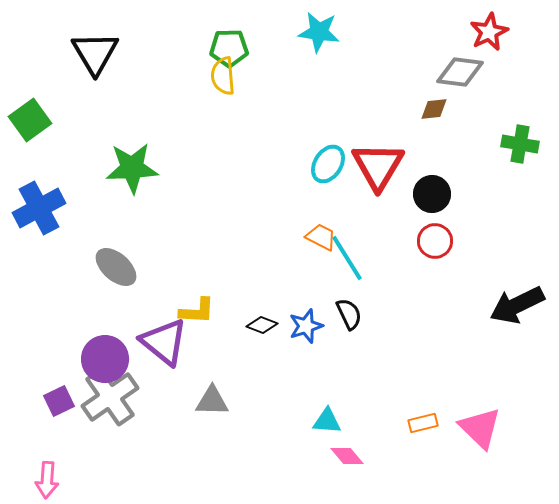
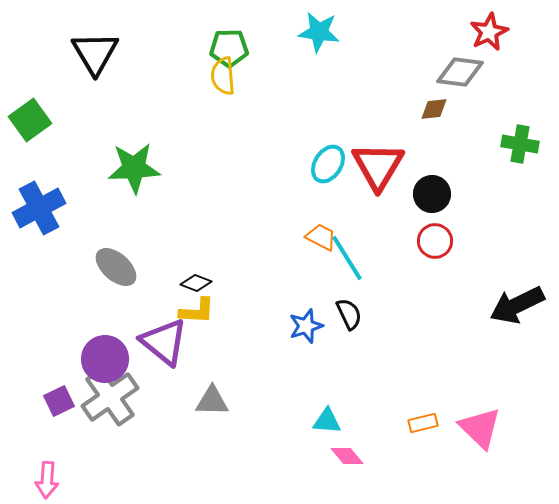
green star: moved 2 px right
black diamond: moved 66 px left, 42 px up
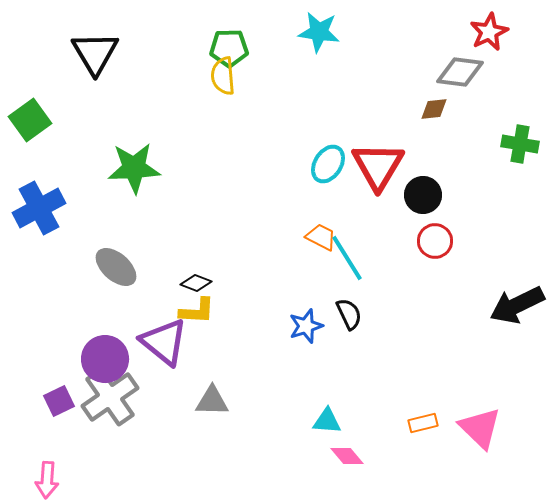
black circle: moved 9 px left, 1 px down
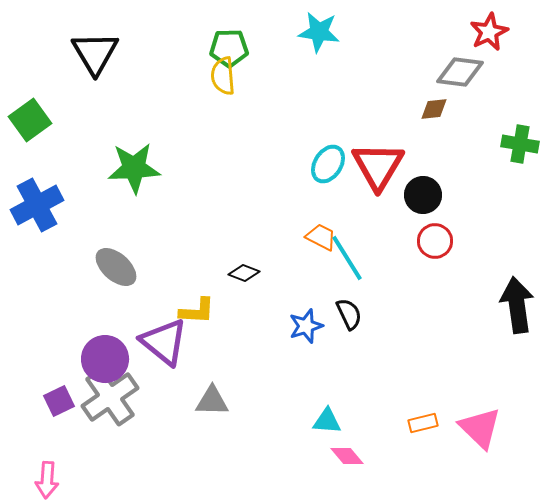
blue cross: moved 2 px left, 3 px up
black diamond: moved 48 px right, 10 px up
black arrow: rotated 108 degrees clockwise
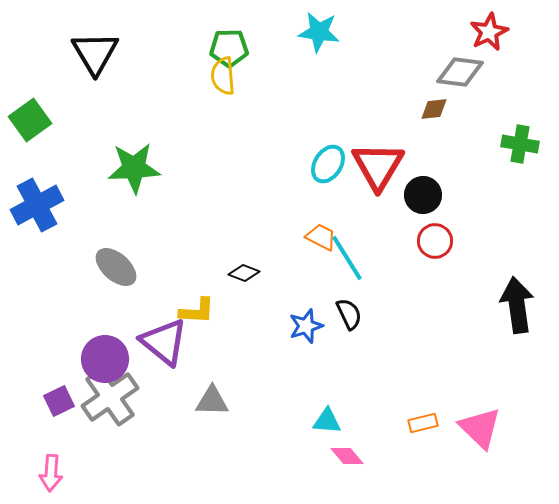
pink arrow: moved 4 px right, 7 px up
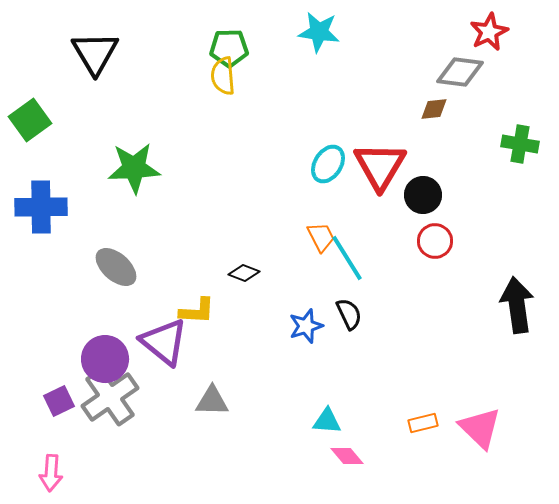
red triangle: moved 2 px right
blue cross: moved 4 px right, 2 px down; rotated 27 degrees clockwise
orange trapezoid: rotated 36 degrees clockwise
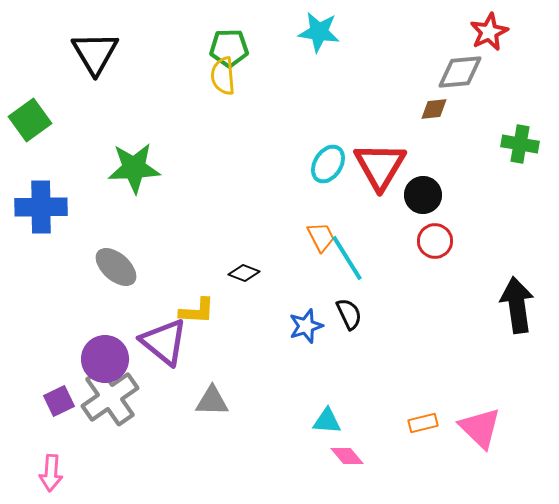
gray diamond: rotated 12 degrees counterclockwise
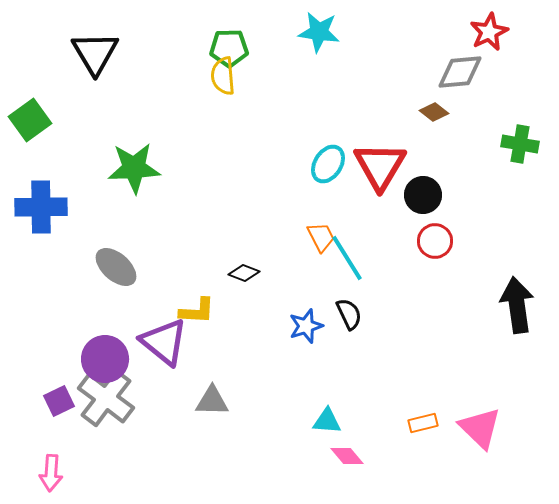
brown diamond: moved 3 px down; rotated 44 degrees clockwise
gray cross: moved 4 px left, 1 px down; rotated 18 degrees counterclockwise
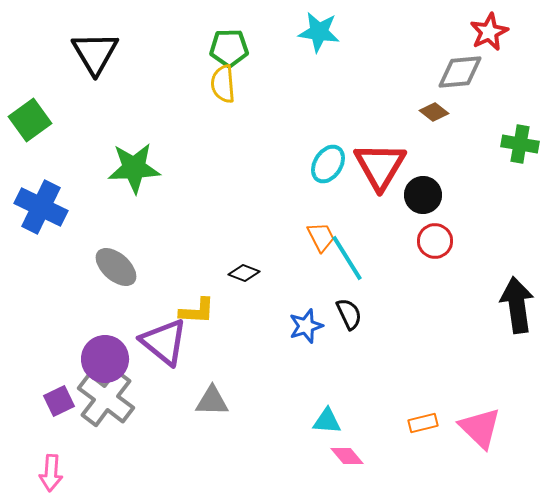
yellow semicircle: moved 8 px down
blue cross: rotated 27 degrees clockwise
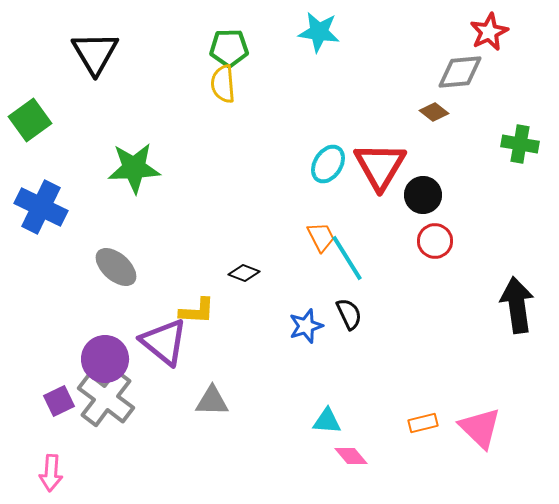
pink diamond: moved 4 px right
